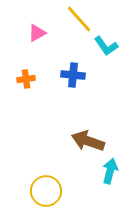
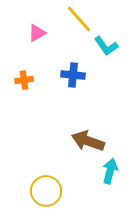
orange cross: moved 2 px left, 1 px down
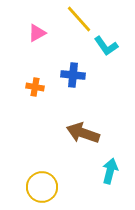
orange cross: moved 11 px right, 7 px down; rotated 18 degrees clockwise
brown arrow: moved 5 px left, 8 px up
yellow circle: moved 4 px left, 4 px up
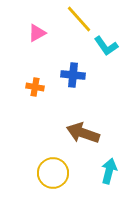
cyan arrow: moved 1 px left
yellow circle: moved 11 px right, 14 px up
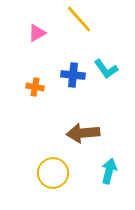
cyan L-shape: moved 23 px down
brown arrow: rotated 24 degrees counterclockwise
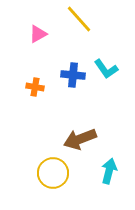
pink triangle: moved 1 px right, 1 px down
brown arrow: moved 3 px left, 6 px down; rotated 16 degrees counterclockwise
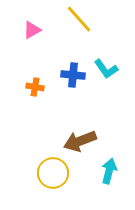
pink triangle: moved 6 px left, 4 px up
brown arrow: moved 2 px down
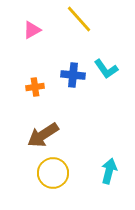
orange cross: rotated 18 degrees counterclockwise
brown arrow: moved 37 px left, 6 px up; rotated 12 degrees counterclockwise
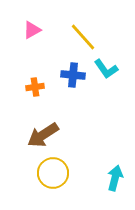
yellow line: moved 4 px right, 18 px down
cyan arrow: moved 6 px right, 7 px down
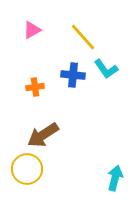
yellow circle: moved 26 px left, 4 px up
